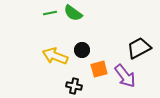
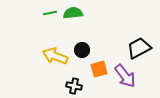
green semicircle: rotated 138 degrees clockwise
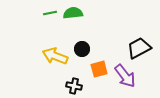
black circle: moved 1 px up
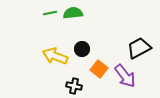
orange square: rotated 36 degrees counterclockwise
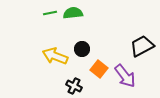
black trapezoid: moved 3 px right, 2 px up
black cross: rotated 14 degrees clockwise
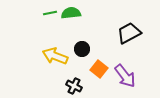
green semicircle: moved 2 px left
black trapezoid: moved 13 px left, 13 px up
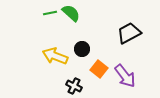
green semicircle: rotated 48 degrees clockwise
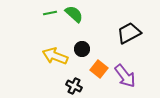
green semicircle: moved 3 px right, 1 px down
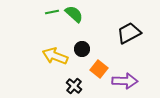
green line: moved 2 px right, 1 px up
purple arrow: moved 5 px down; rotated 50 degrees counterclockwise
black cross: rotated 14 degrees clockwise
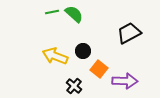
black circle: moved 1 px right, 2 px down
